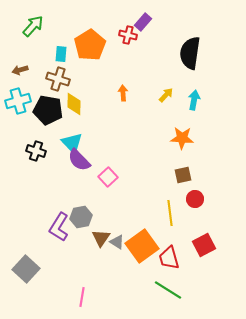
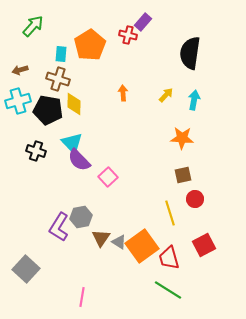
yellow line: rotated 10 degrees counterclockwise
gray triangle: moved 2 px right
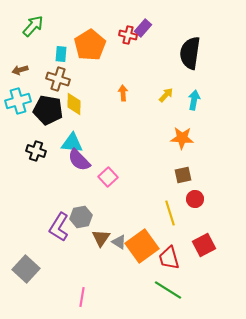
purple rectangle: moved 6 px down
cyan triangle: rotated 40 degrees counterclockwise
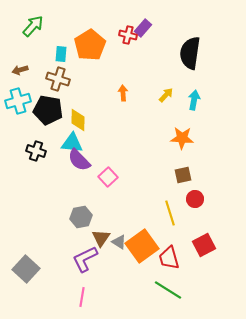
yellow diamond: moved 4 px right, 16 px down
purple L-shape: moved 26 px right, 32 px down; rotated 32 degrees clockwise
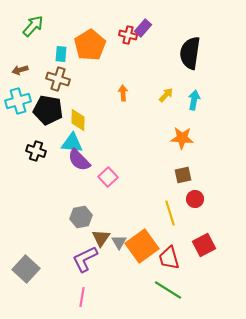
gray triangle: rotated 28 degrees clockwise
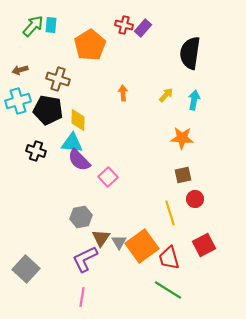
red cross: moved 4 px left, 10 px up
cyan rectangle: moved 10 px left, 29 px up
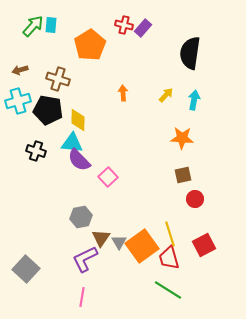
yellow line: moved 21 px down
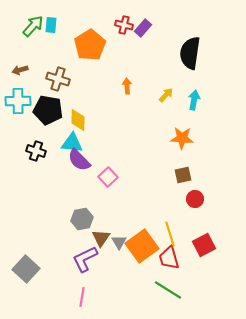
orange arrow: moved 4 px right, 7 px up
cyan cross: rotated 15 degrees clockwise
gray hexagon: moved 1 px right, 2 px down
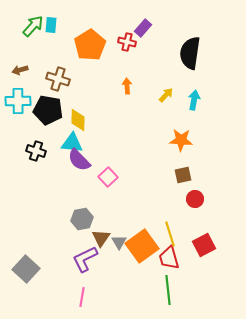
red cross: moved 3 px right, 17 px down
orange star: moved 1 px left, 2 px down
green line: rotated 52 degrees clockwise
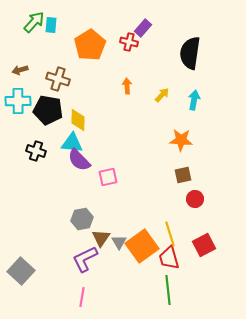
green arrow: moved 1 px right, 4 px up
red cross: moved 2 px right
yellow arrow: moved 4 px left
pink square: rotated 30 degrees clockwise
gray square: moved 5 px left, 2 px down
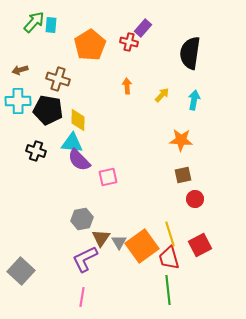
red square: moved 4 px left
